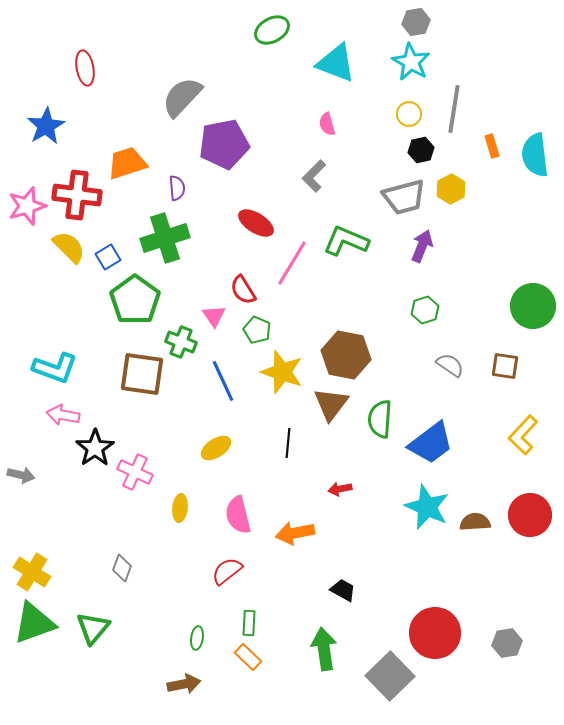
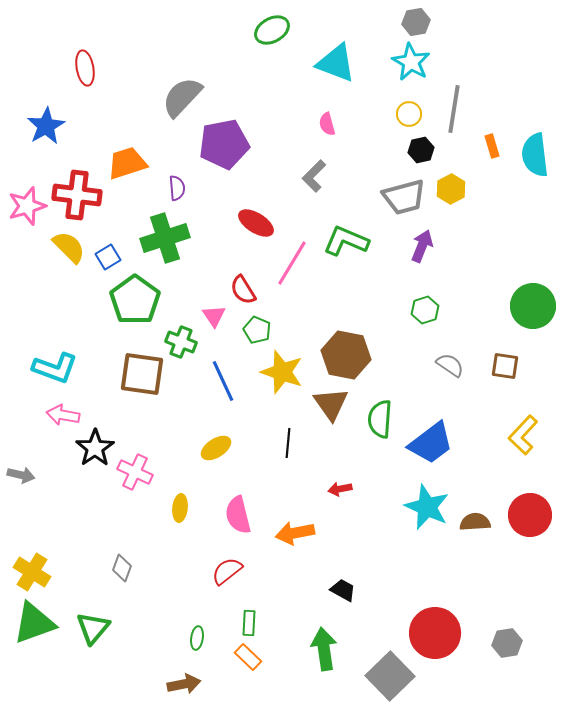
brown triangle at (331, 404): rotated 12 degrees counterclockwise
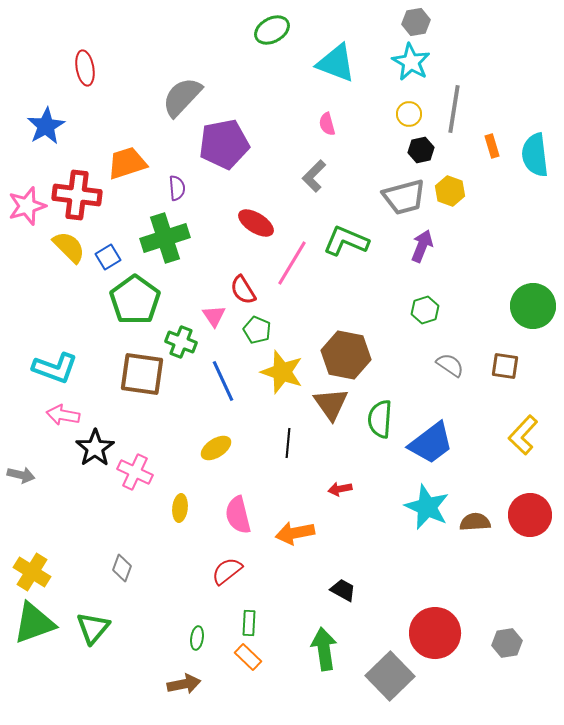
yellow hexagon at (451, 189): moved 1 px left, 2 px down; rotated 12 degrees counterclockwise
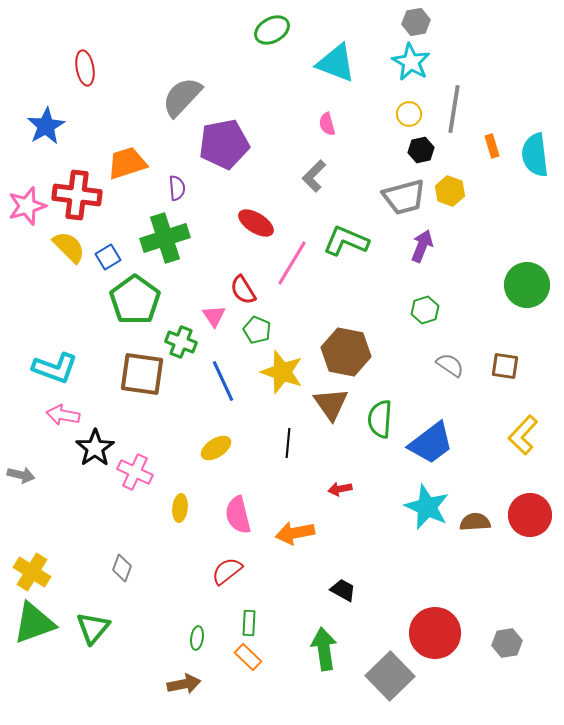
green circle at (533, 306): moved 6 px left, 21 px up
brown hexagon at (346, 355): moved 3 px up
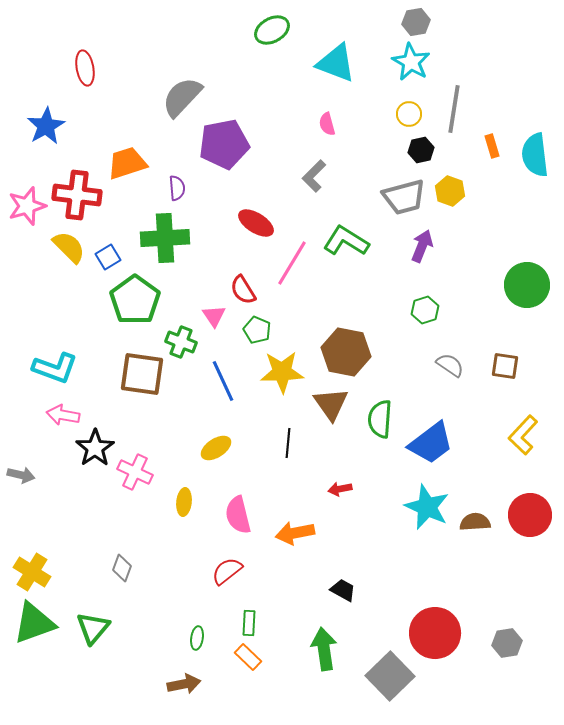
green cross at (165, 238): rotated 15 degrees clockwise
green L-shape at (346, 241): rotated 9 degrees clockwise
yellow star at (282, 372): rotated 21 degrees counterclockwise
yellow ellipse at (180, 508): moved 4 px right, 6 px up
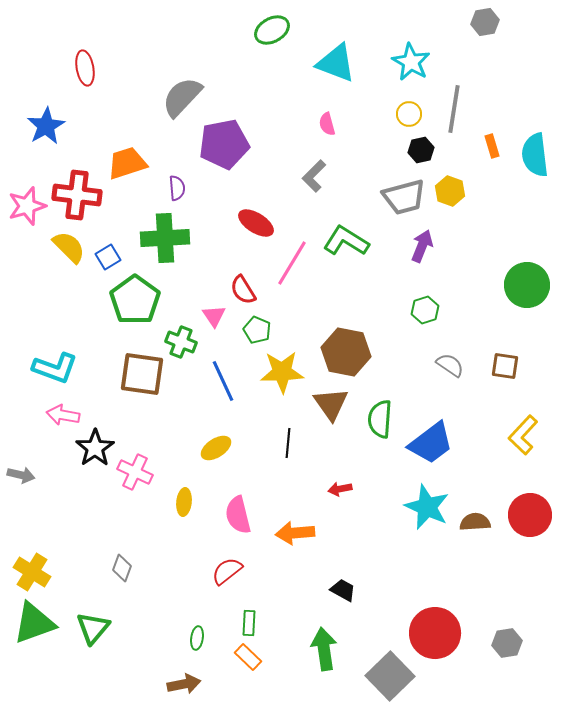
gray hexagon at (416, 22): moved 69 px right
orange arrow at (295, 533): rotated 6 degrees clockwise
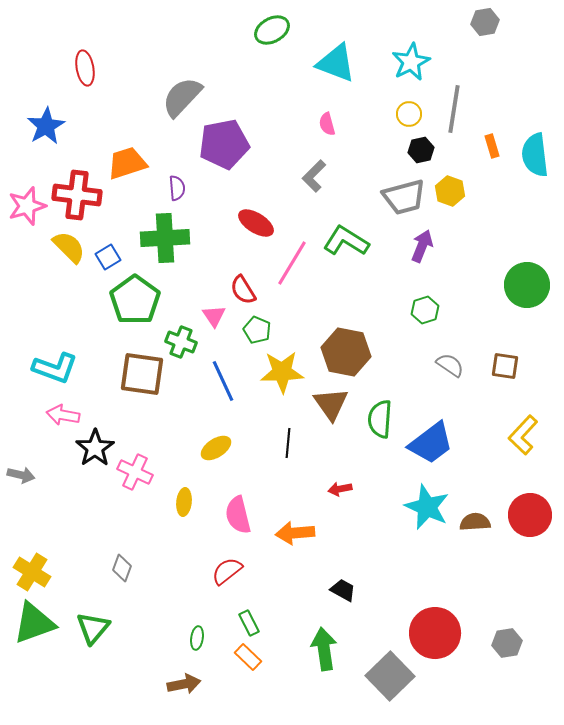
cyan star at (411, 62): rotated 15 degrees clockwise
green rectangle at (249, 623): rotated 30 degrees counterclockwise
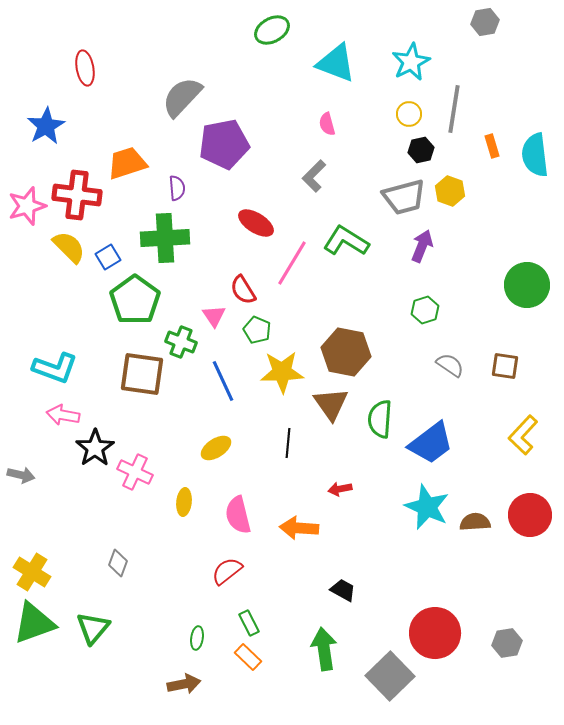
orange arrow at (295, 533): moved 4 px right, 5 px up; rotated 9 degrees clockwise
gray diamond at (122, 568): moved 4 px left, 5 px up
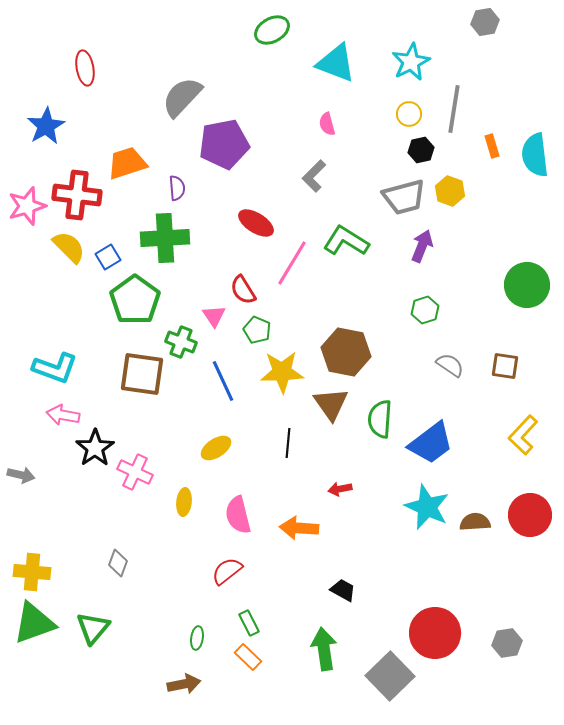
yellow cross at (32, 572): rotated 27 degrees counterclockwise
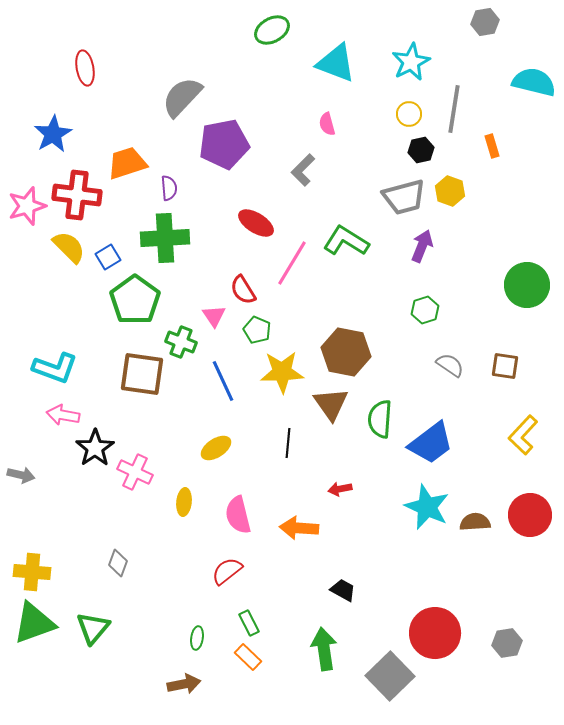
blue star at (46, 126): moved 7 px right, 8 px down
cyan semicircle at (535, 155): moved 1 px left, 73 px up; rotated 111 degrees clockwise
gray L-shape at (314, 176): moved 11 px left, 6 px up
purple semicircle at (177, 188): moved 8 px left
